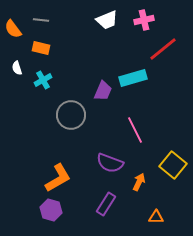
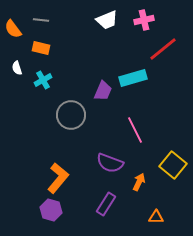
orange L-shape: rotated 20 degrees counterclockwise
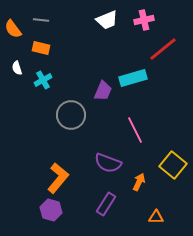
purple semicircle: moved 2 px left
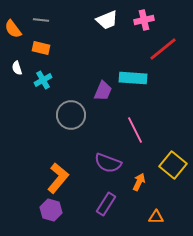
cyan rectangle: rotated 20 degrees clockwise
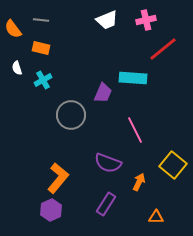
pink cross: moved 2 px right
purple trapezoid: moved 2 px down
purple hexagon: rotated 20 degrees clockwise
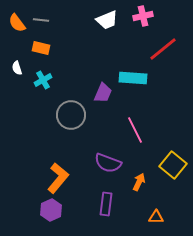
pink cross: moved 3 px left, 4 px up
orange semicircle: moved 4 px right, 6 px up
purple rectangle: rotated 25 degrees counterclockwise
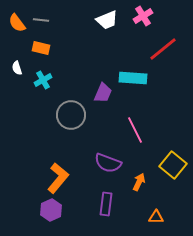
pink cross: rotated 18 degrees counterclockwise
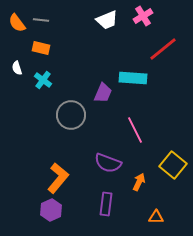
cyan cross: rotated 24 degrees counterclockwise
